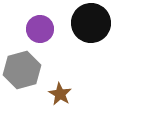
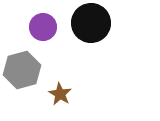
purple circle: moved 3 px right, 2 px up
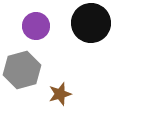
purple circle: moved 7 px left, 1 px up
brown star: rotated 25 degrees clockwise
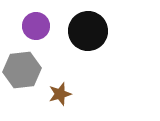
black circle: moved 3 px left, 8 px down
gray hexagon: rotated 9 degrees clockwise
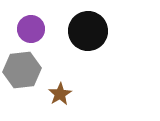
purple circle: moved 5 px left, 3 px down
brown star: rotated 15 degrees counterclockwise
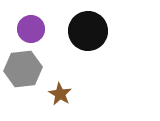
gray hexagon: moved 1 px right, 1 px up
brown star: rotated 10 degrees counterclockwise
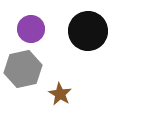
gray hexagon: rotated 6 degrees counterclockwise
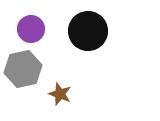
brown star: rotated 10 degrees counterclockwise
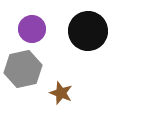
purple circle: moved 1 px right
brown star: moved 1 px right, 1 px up
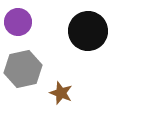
purple circle: moved 14 px left, 7 px up
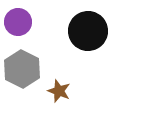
gray hexagon: moved 1 px left; rotated 21 degrees counterclockwise
brown star: moved 2 px left, 2 px up
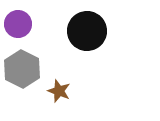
purple circle: moved 2 px down
black circle: moved 1 px left
